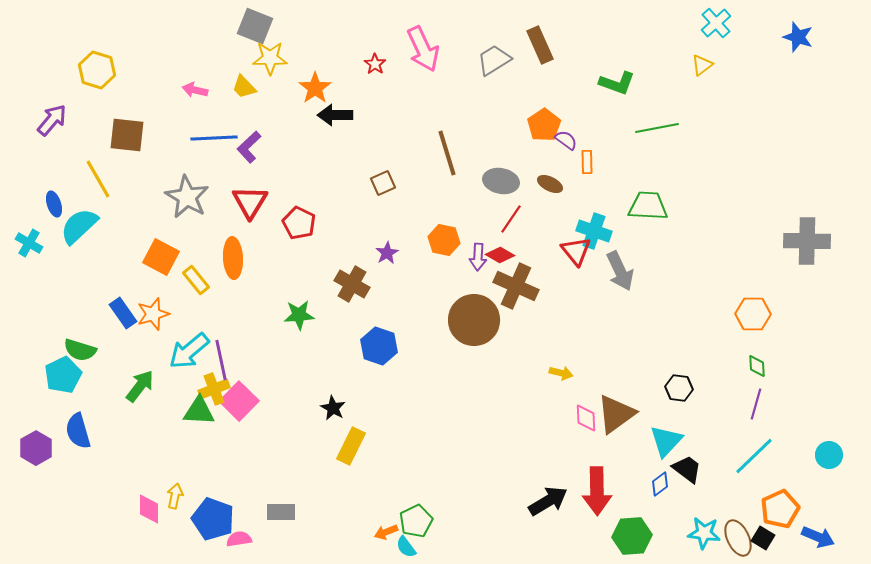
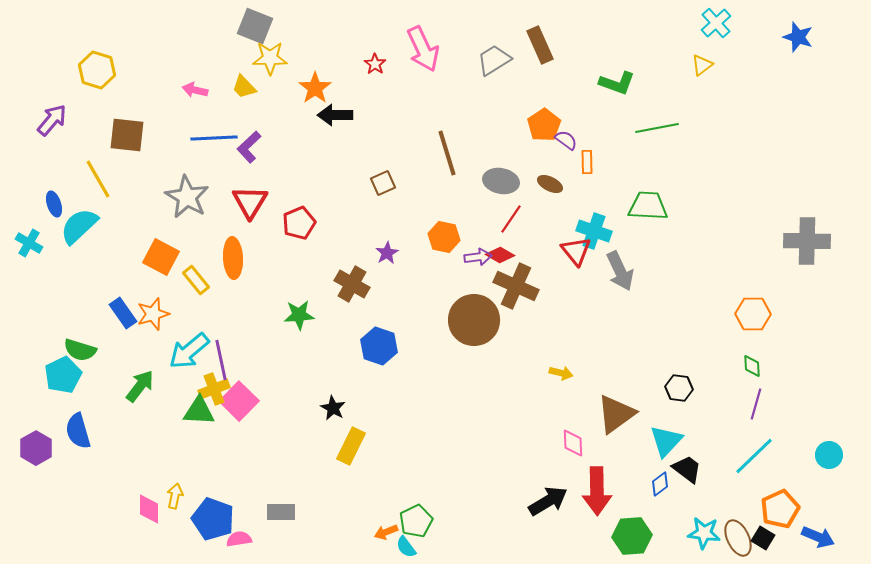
red pentagon at (299, 223): rotated 24 degrees clockwise
orange hexagon at (444, 240): moved 3 px up
purple arrow at (478, 257): rotated 100 degrees counterclockwise
green diamond at (757, 366): moved 5 px left
pink diamond at (586, 418): moved 13 px left, 25 px down
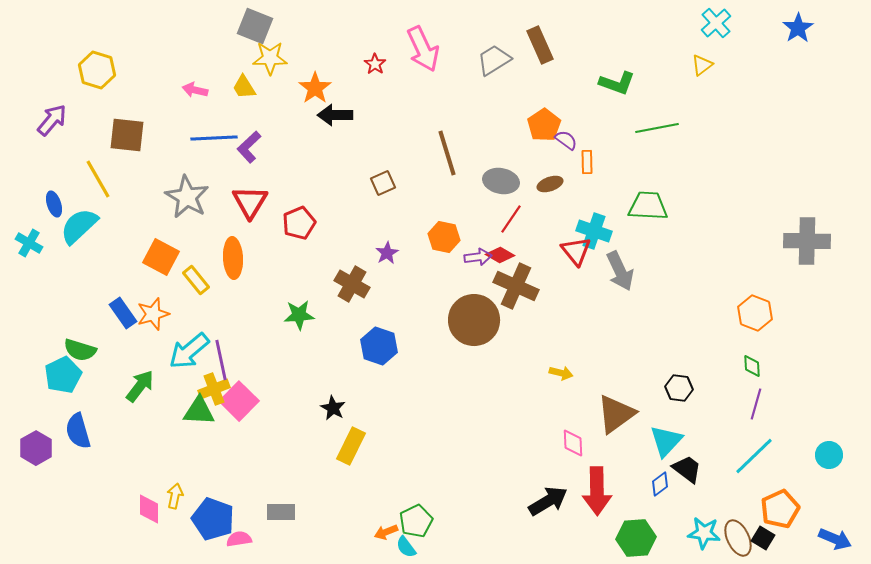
blue star at (798, 37): moved 9 px up; rotated 20 degrees clockwise
yellow trapezoid at (244, 87): rotated 12 degrees clockwise
brown ellipse at (550, 184): rotated 45 degrees counterclockwise
orange hexagon at (753, 314): moved 2 px right, 1 px up; rotated 20 degrees clockwise
green hexagon at (632, 536): moved 4 px right, 2 px down
blue arrow at (818, 537): moved 17 px right, 2 px down
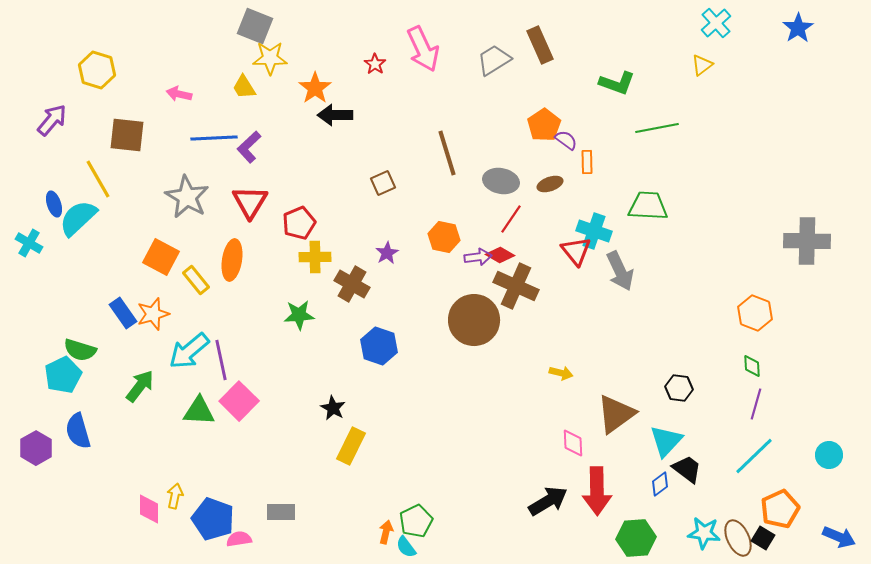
pink arrow at (195, 90): moved 16 px left, 4 px down
cyan semicircle at (79, 226): moved 1 px left, 8 px up
orange ellipse at (233, 258): moved 1 px left, 2 px down; rotated 12 degrees clockwise
yellow cross at (214, 389): moved 101 px right, 132 px up; rotated 20 degrees clockwise
orange arrow at (386, 532): rotated 125 degrees clockwise
blue arrow at (835, 539): moved 4 px right, 2 px up
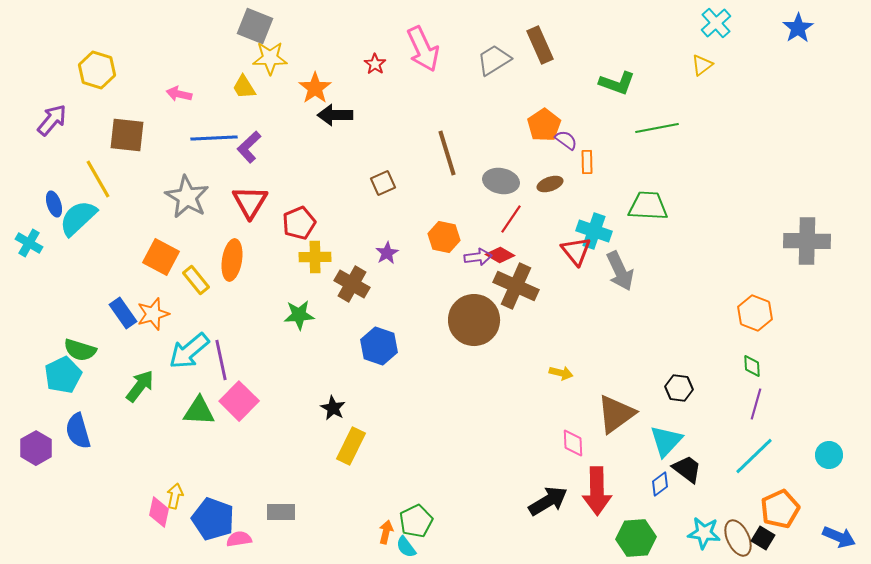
pink diamond at (149, 509): moved 10 px right, 3 px down; rotated 12 degrees clockwise
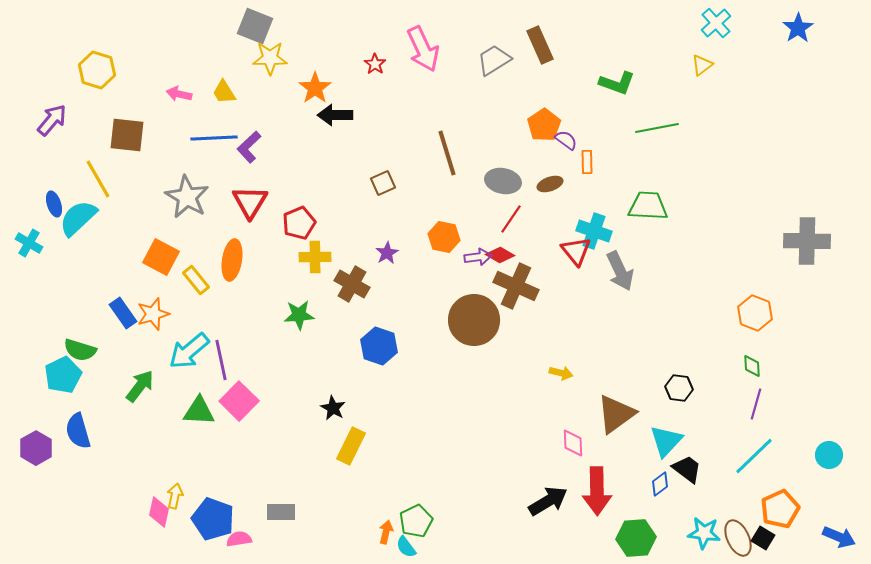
yellow trapezoid at (244, 87): moved 20 px left, 5 px down
gray ellipse at (501, 181): moved 2 px right
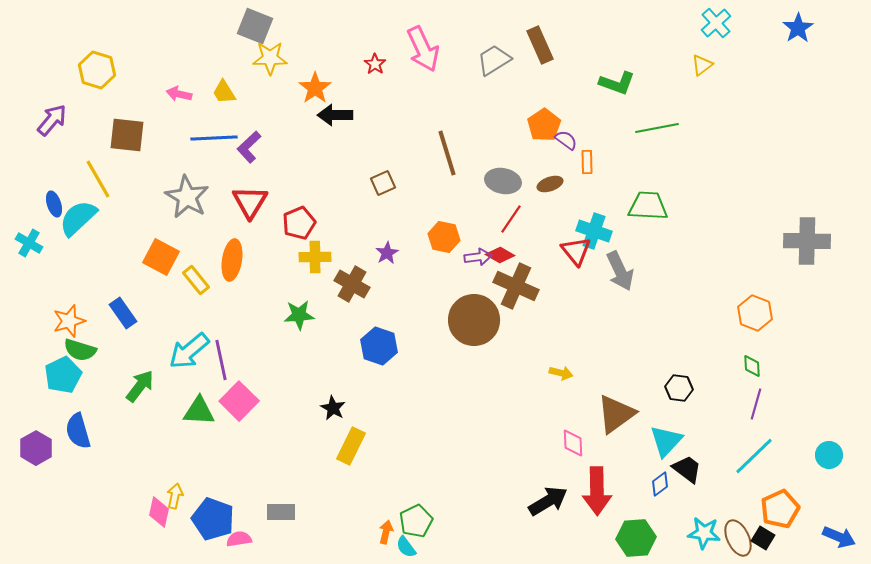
orange star at (153, 314): moved 84 px left, 7 px down
